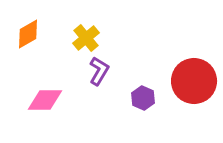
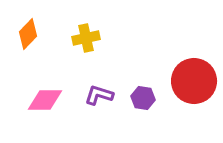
orange diamond: rotated 16 degrees counterclockwise
yellow cross: rotated 28 degrees clockwise
purple L-shape: moved 24 px down; rotated 104 degrees counterclockwise
purple hexagon: rotated 15 degrees counterclockwise
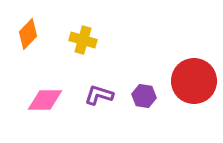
yellow cross: moved 3 px left, 2 px down; rotated 28 degrees clockwise
purple hexagon: moved 1 px right, 2 px up
